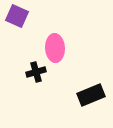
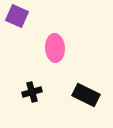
black cross: moved 4 px left, 20 px down
black rectangle: moved 5 px left; rotated 48 degrees clockwise
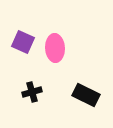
purple square: moved 6 px right, 26 px down
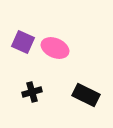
pink ellipse: rotated 64 degrees counterclockwise
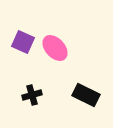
pink ellipse: rotated 24 degrees clockwise
black cross: moved 3 px down
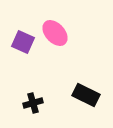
pink ellipse: moved 15 px up
black cross: moved 1 px right, 8 px down
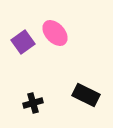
purple square: rotated 30 degrees clockwise
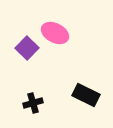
pink ellipse: rotated 20 degrees counterclockwise
purple square: moved 4 px right, 6 px down; rotated 10 degrees counterclockwise
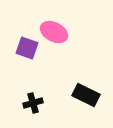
pink ellipse: moved 1 px left, 1 px up
purple square: rotated 25 degrees counterclockwise
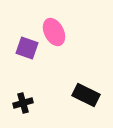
pink ellipse: rotated 36 degrees clockwise
black cross: moved 10 px left
